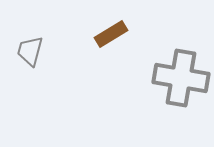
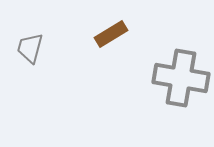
gray trapezoid: moved 3 px up
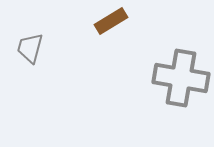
brown rectangle: moved 13 px up
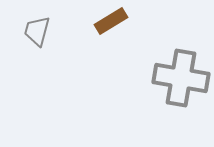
gray trapezoid: moved 7 px right, 17 px up
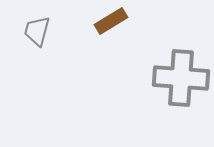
gray cross: rotated 6 degrees counterclockwise
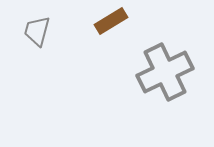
gray cross: moved 16 px left, 6 px up; rotated 30 degrees counterclockwise
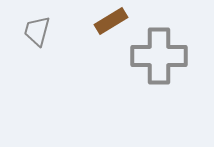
gray cross: moved 6 px left, 16 px up; rotated 26 degrees clockwise
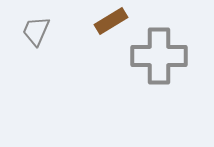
gray trapezoid: moved 1 px left; rotated 8 degrees clockwise
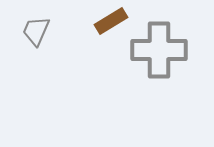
gray cross: moved 6 px up
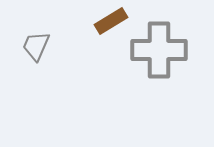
gray trapezoid: moved 15 px down
